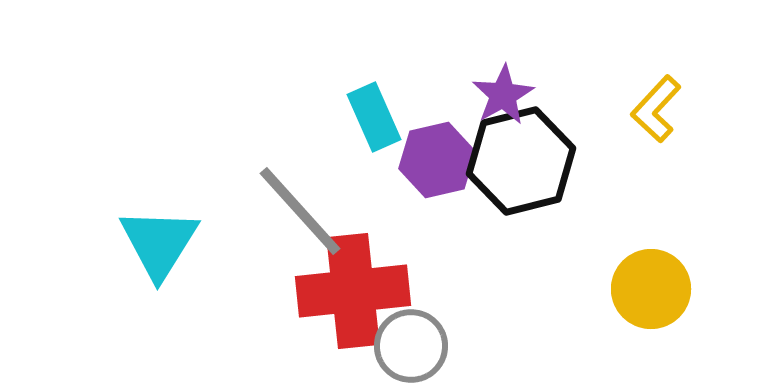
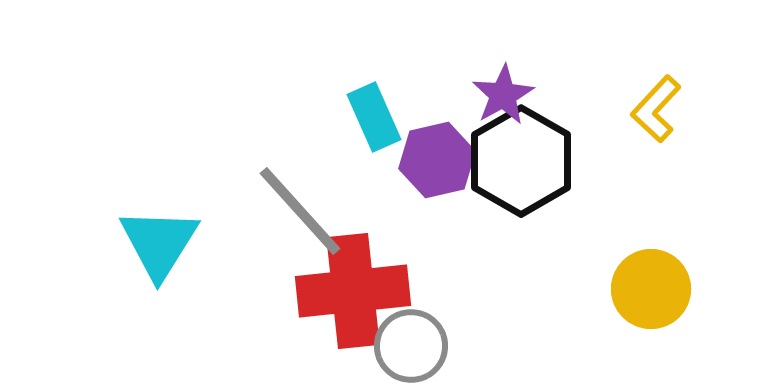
black hexagon: rotated 16 degrees counterclockwise
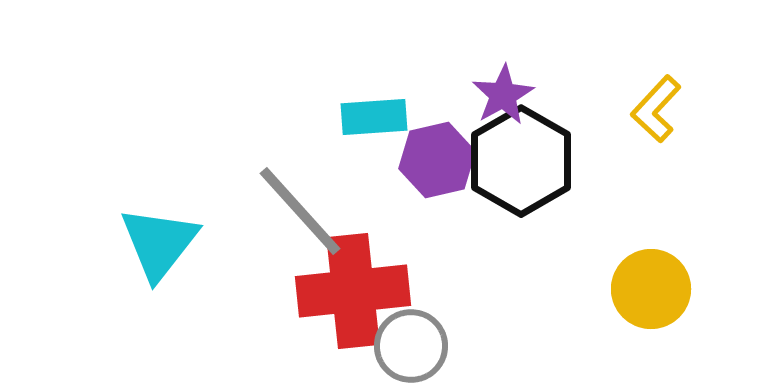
cyan rectangle: rotated 70 degrees counterclockwise
cyan triangle: rotated 6 degrees clockwise
